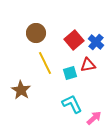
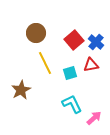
red triangle: moved 3 px right
brown star: rotated 12 degrees clockwise
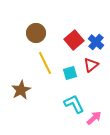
red triangle: rotated 28 degrees counterclockwise
cyan L-shape: moved 2 px right
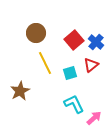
brown star: moved 1 px left, 1 px down
